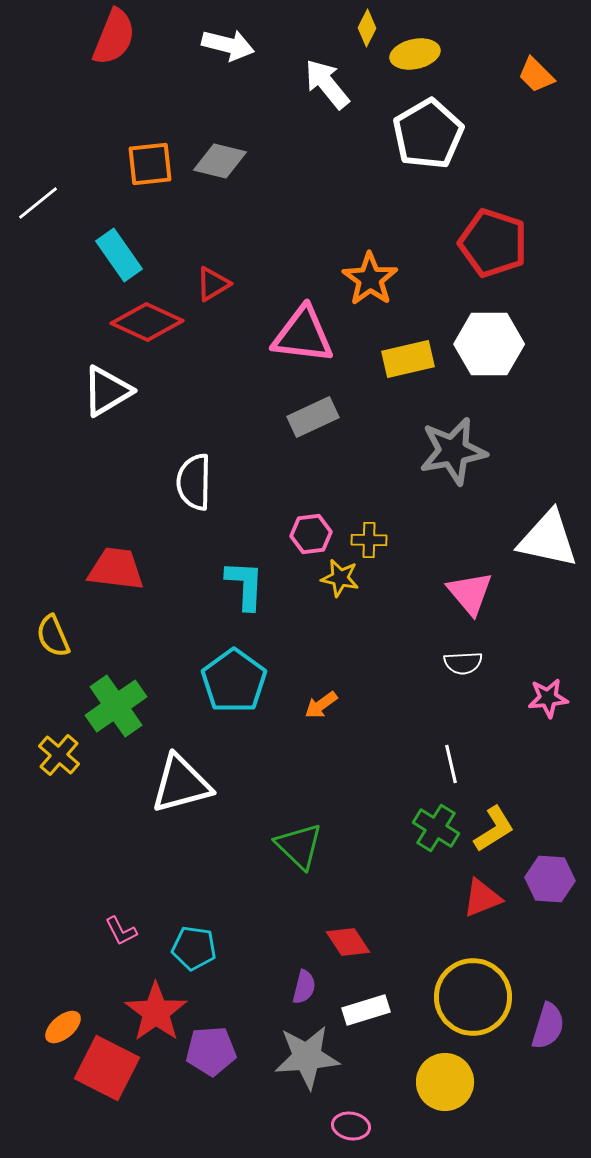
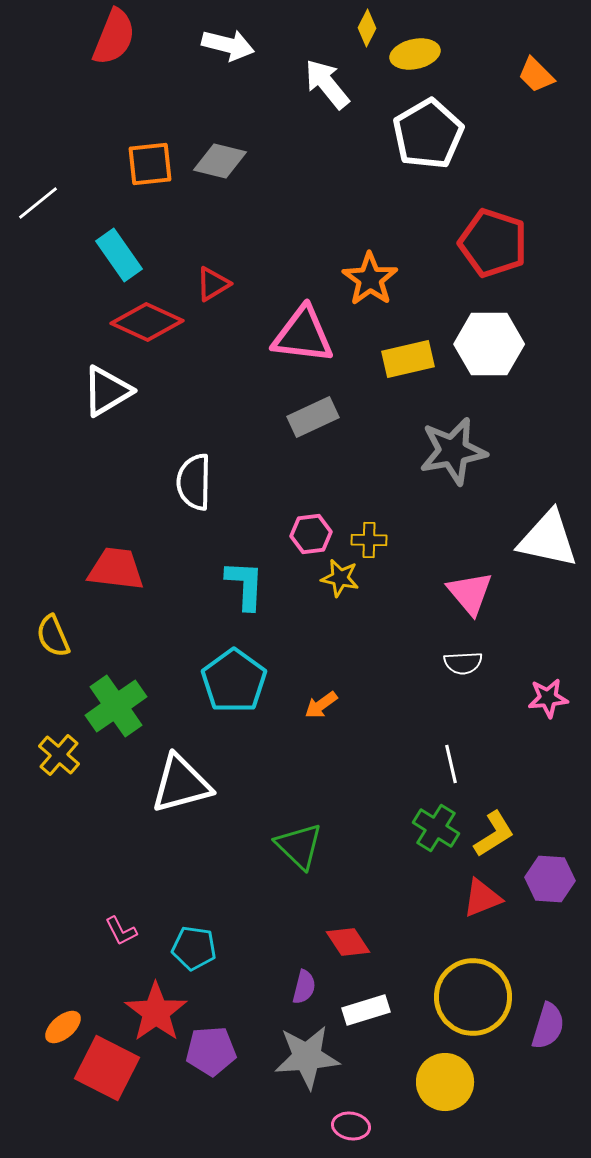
yellow L-shape at (494, 829): moved 5 px down
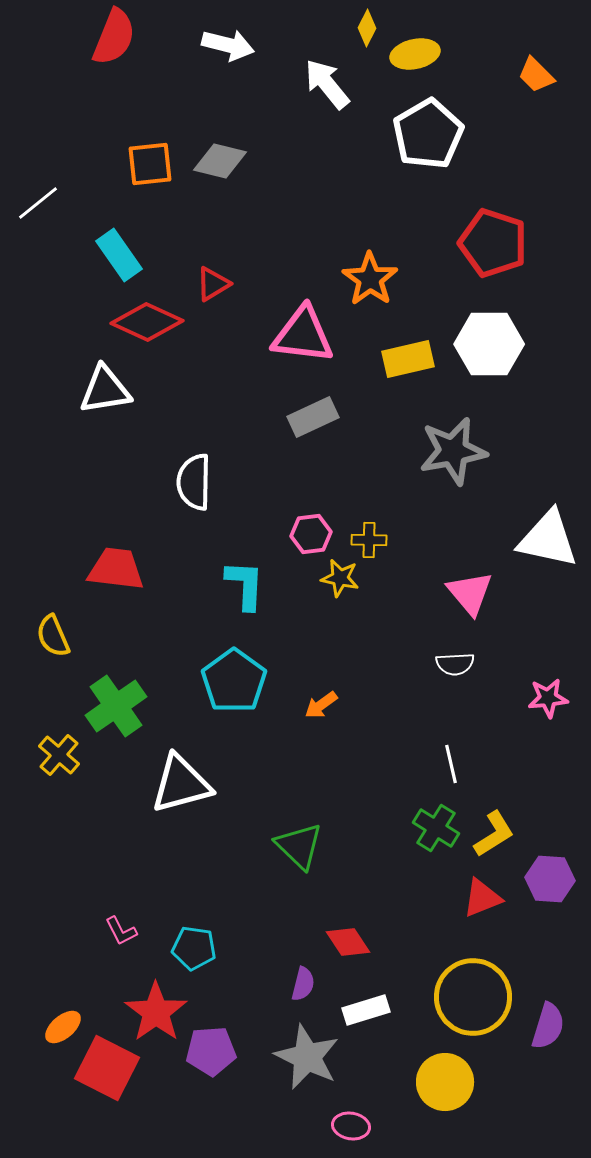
white triangle at (107, 391): moved 2 px left, 1 px up; rotated 22 degrees clockwise
white semicircle at (463, 663): moved 8 px left, 1 px down
purple semicircle at (304, 987): moved 1 px left, 3 px up
gray star at (307, 1057): rotated 30 degrees clockwise
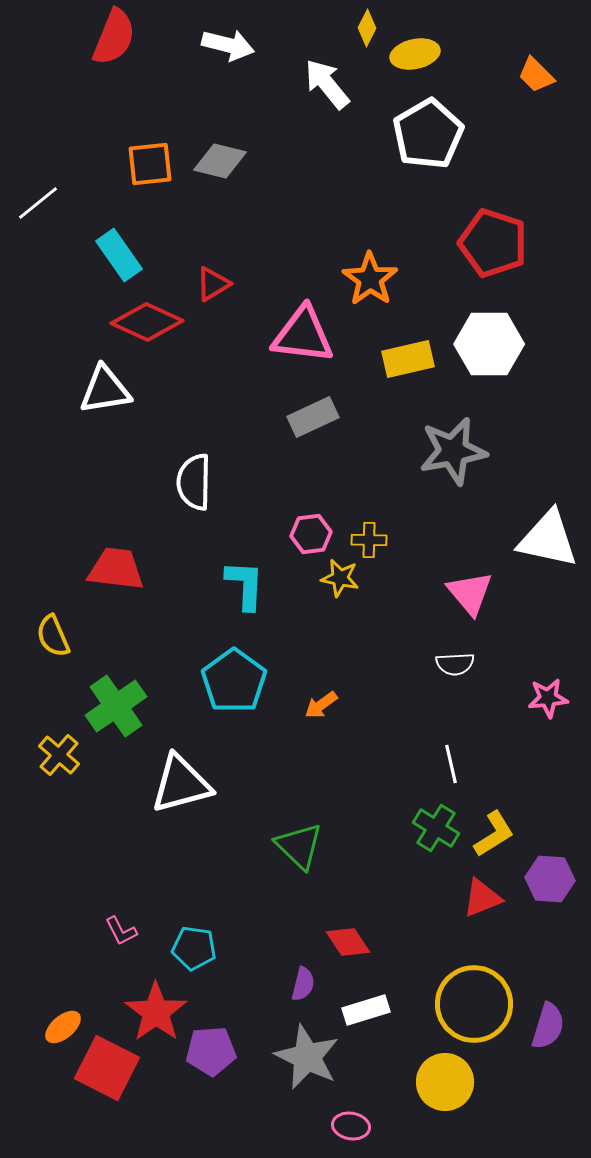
yellow circle at (473, 997): moved 1 px right, 7 px down
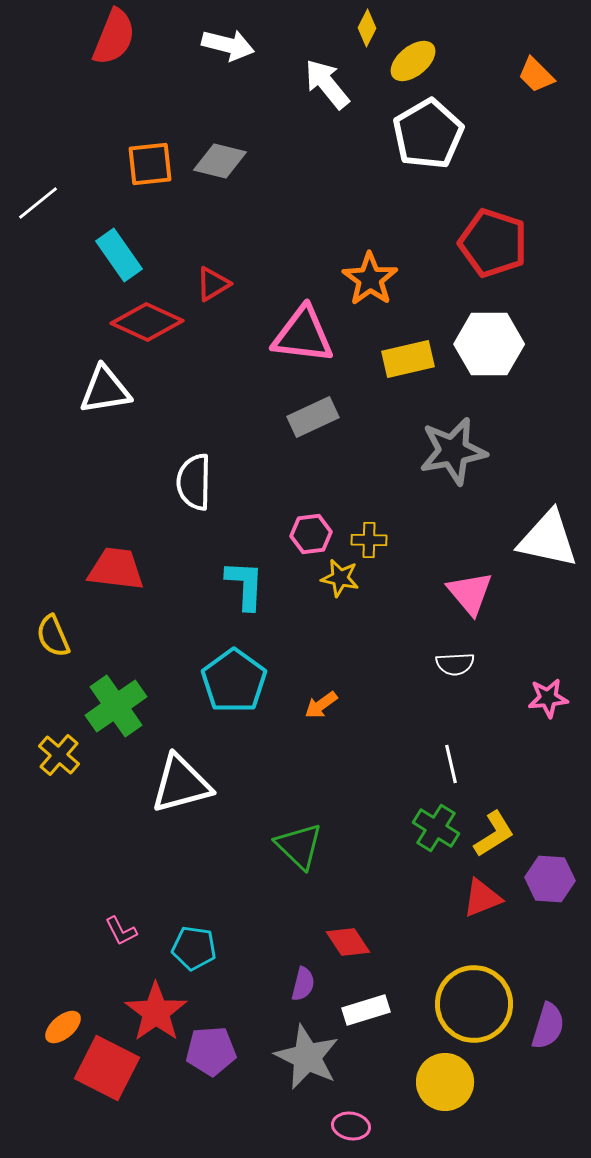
yellow ellipse at (415, 54): moved 2 px left, 7 px down; rotated 27 degrees counterclockwise
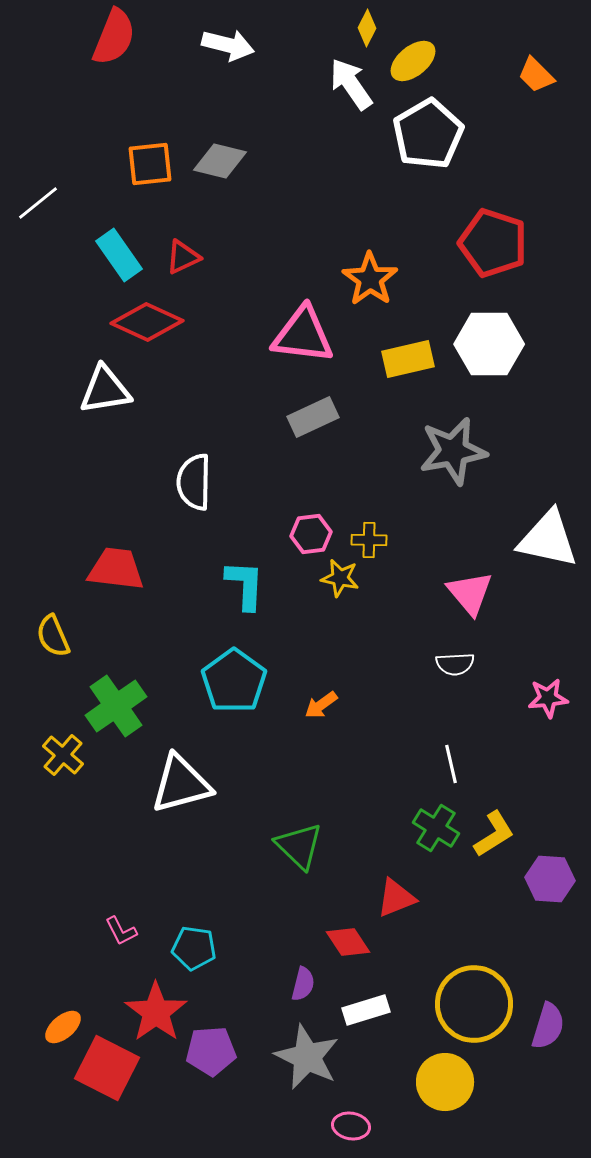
white arrow at (327, 84): moved 24 px right; rotated 4 degrees clockwise
red triangle at (213, 284): moved 30 px left, 27 px up; rotated 6 degrees clockwise
yellow cross at (59, 755): moved 4 px right
red triangle at (482, 898): moved 86 px left
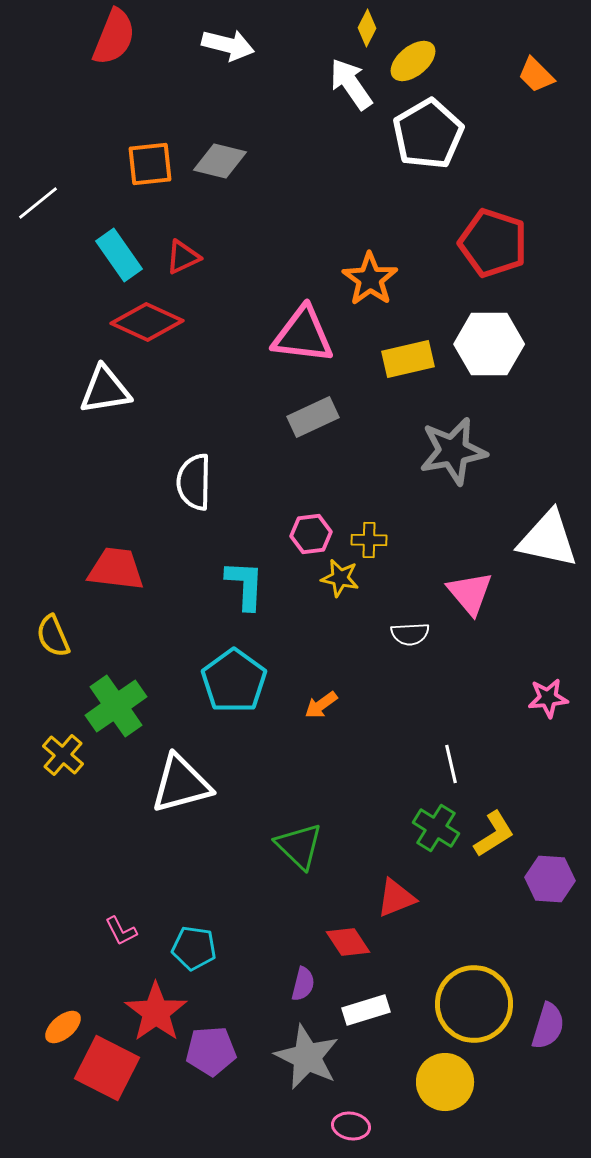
white semicircle at (455, 664): moved 45 px left, 30 px up
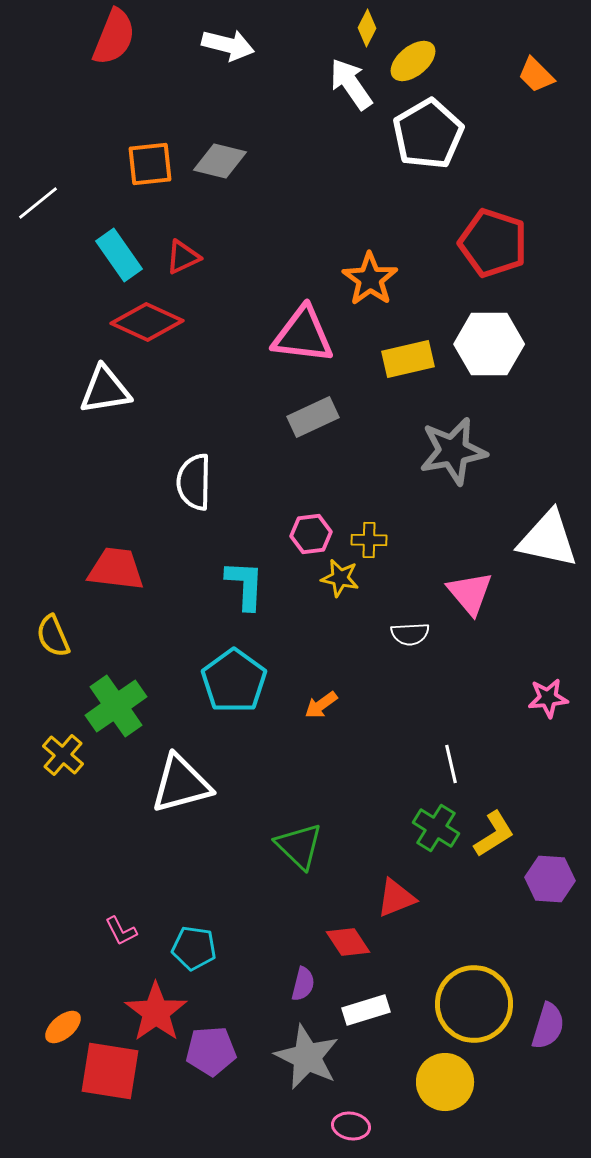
red square at (107, 1068): moved 3 px right, 3 px down; rotated 18 degrees counterclockwise
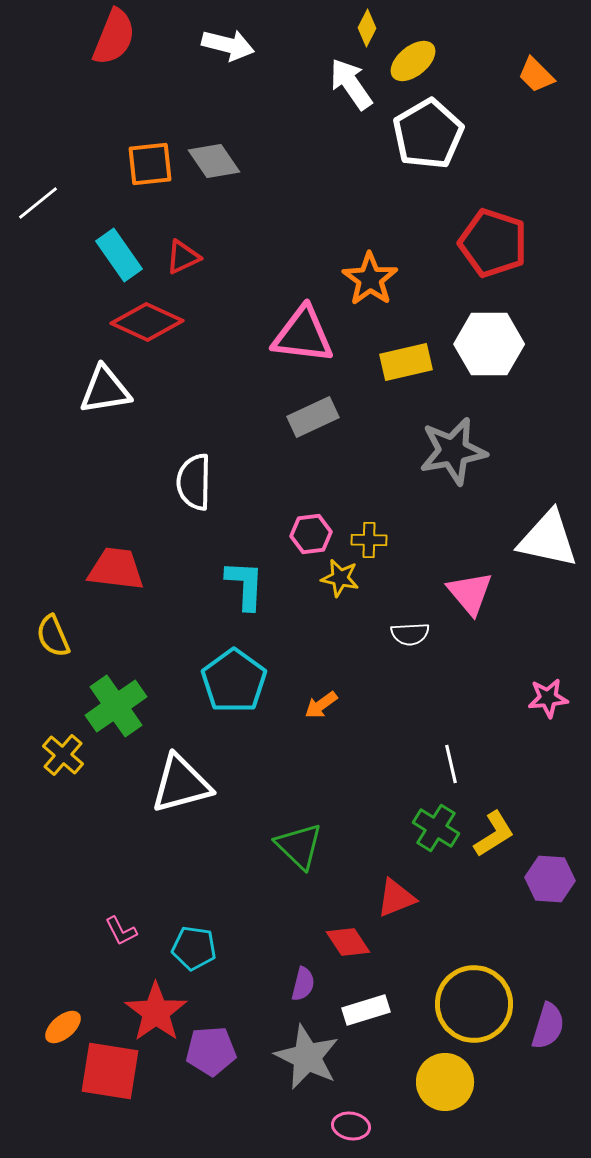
gray diamond at (220, 161): moved 6 px left; rotated 42 degrees clockwise
yellow rectangle at (408, 359): moved 2 px left, 3 px down
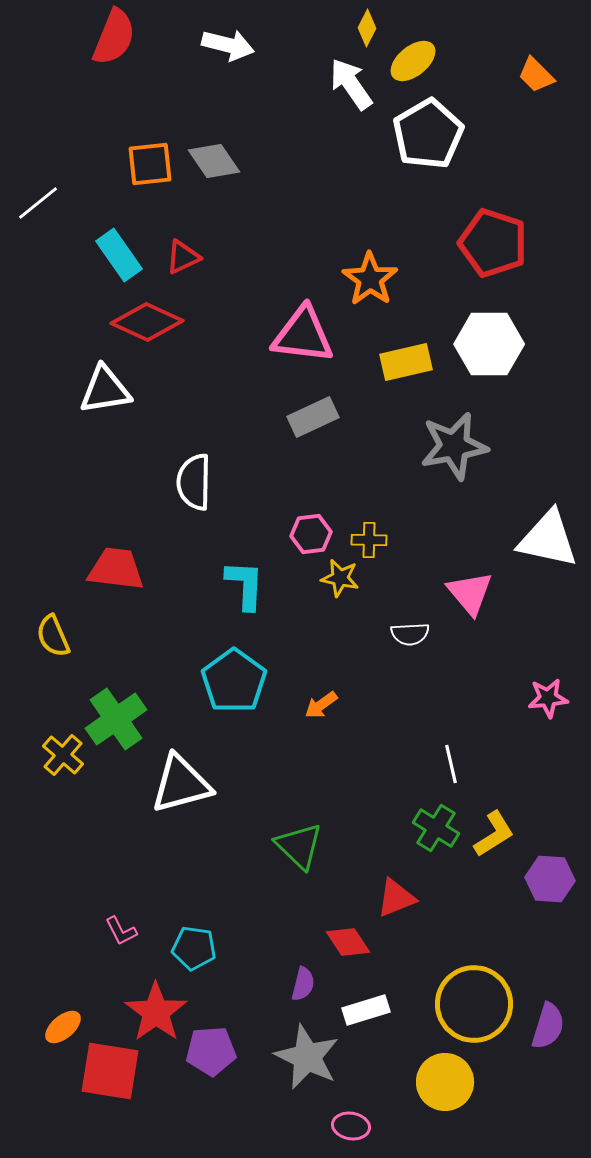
gray star at (453, 451): moved 1 px right, 5 px up
green cross at (116, 706): moved 13 px down
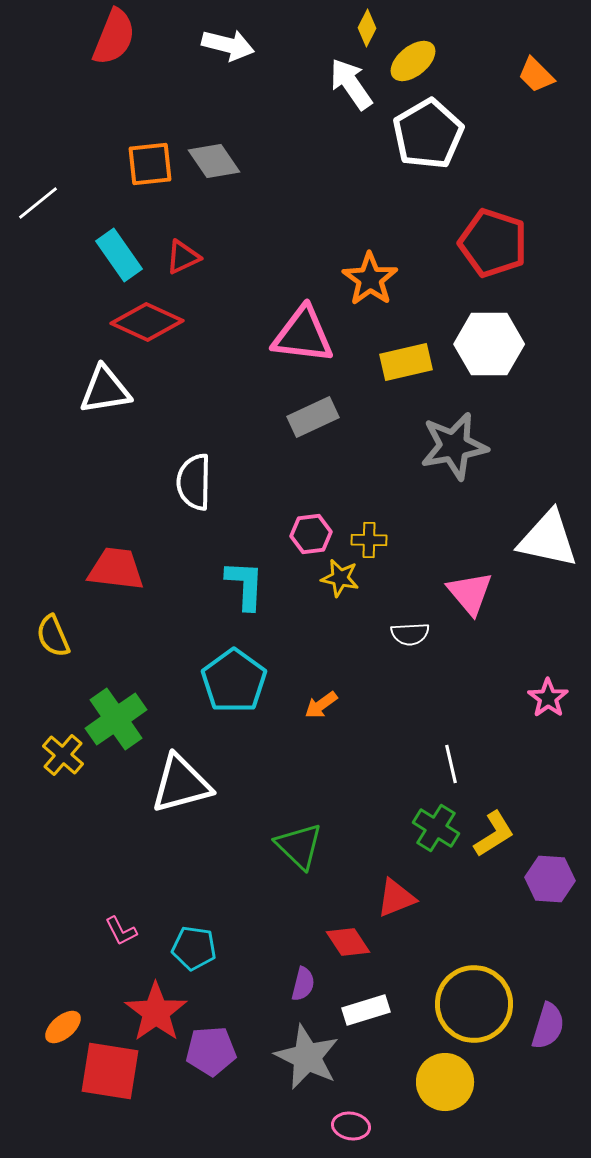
pink star at (548, 698): rotated 30 degrees counterclockwise
